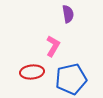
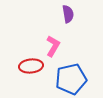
red ellipse: moved 1 px left, 6 px up
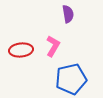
red ellipse: moved 10 px left, 16 px up
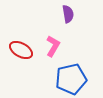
red ellipse: rotated 35 degrees clockwise
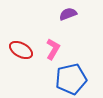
purple semicircle: rotated 102 degrees counterclockwise
pink L-shape: moved 3 px down
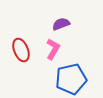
purple semicircle: moved 7 px left, 10 px down
red ellipse: rotated 40 degrees clockwise
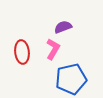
purple semicircle: moved 2 px right, 3 px down
red ellipse: moved 1 px right, 2 px down; rotated 15 degrees clockwise
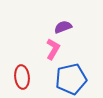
red ellipse: moved 25 px down
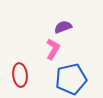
red ellipse: moved 2 px left, 2 px up
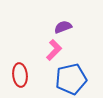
pink L-shape: moved 1 px right, 1 px down; rotated 15 degrees clockwise
